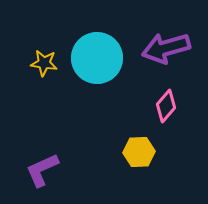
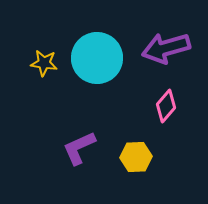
yellow hexagon: moved 3 px left, 5 px down
purple L-shape: moved 37 px right, 22 px up
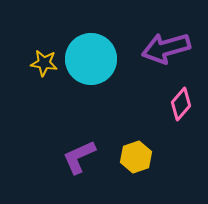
cyan circle: moved 6 px left, 1 px down
pink diamond: moved 15 px right, 2 px up
purple L-shape: moved 9 px down
yellow hexagon: rotated 16 degrees counterclockwise
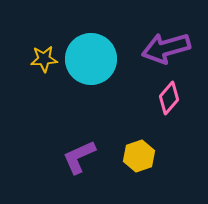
yellow star: moved 4 px up; rotated 12 degrees counterclockwise
pink diamond: moved 12 px left, 6 px up
yellow hexagon: moved 3 px right, 1 px up
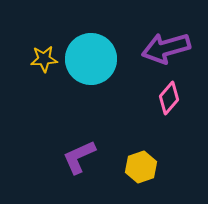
yellow hexagon: moved 2 px right, 11 px down
